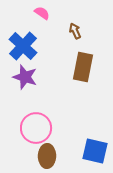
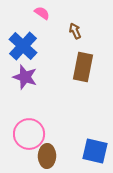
pink circle: moved 7 px left, 6 px down
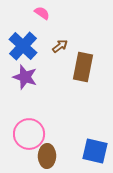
brown arrow: moved 15 px left, 15 px down; rotated 77 degrees clockwise
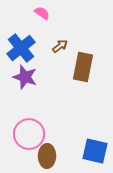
blue cross: moved 2 px left, 2 px down; rotated 8 degrees clockwise
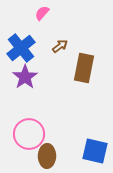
pink semicircle: rotated 84 degrees counterclockwise
brown rectangle: moved 1 px right, 1 px down
purple star: rotated 20 degrees clockwise
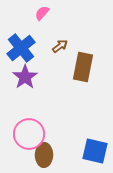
brown rectangle: moved 1 px left, 1 px up
brown ellipse: moved 3 px left, 1 px up
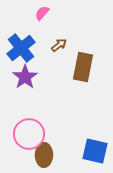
brown arrow: moved 1 px left, 1 px up
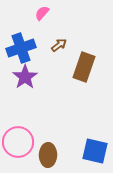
blue cross: rotated 20 degrees clockwise
brown rectangle: moved 1 px right; rotated 8 degrees clockwise
pink circle: moved 11 px left, 8 px down
brown ellipse: moved 4 px right
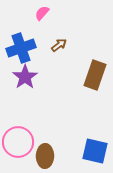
brown rectangle: moved 11 px right, 8 px down
brown ellipse: moved 3 px left, 1 px down
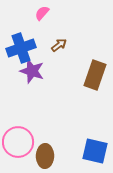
purple star: moved 7 px right, 6 px up; rotated 20 degrees counterclockwise
